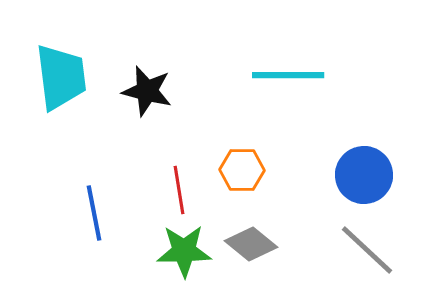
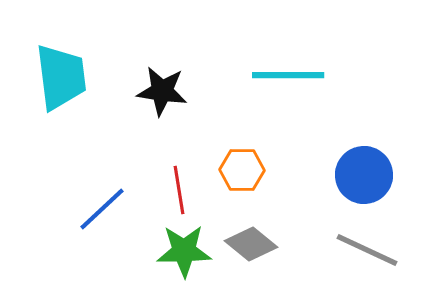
black star: moved 15 px right; rotated 6 degrees counterclockwise
blue line: moved 8 px right, 4 px up; rotated 58 degrees clockwise
gray line: rotated 18 degrees counterclockwise
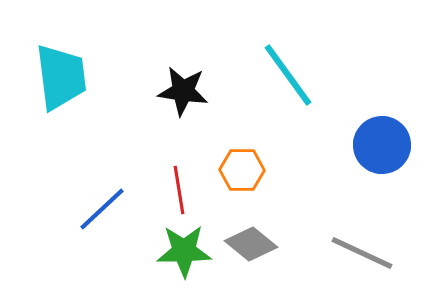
cyan line: rotated 54 degrees clockwise
black star: moved 21 px right
blue circle: moved 18 px right, 30 px up
gray line: moved 5 px left, 3 px down
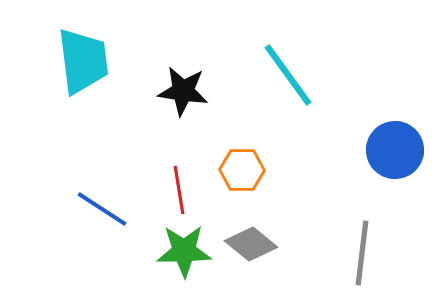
cyan trapezoid: moved 22 px right, 16 px up
blue circle: moved 13 px right, 5 px down
blue line: rotated 76 degrees clockwise
gray line: rotated 72 degrees clockwise
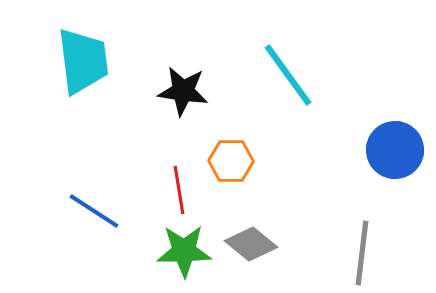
orange hexagon: moved 11 px left, 9 px up
blue line: moved 8 px left, 2 px down
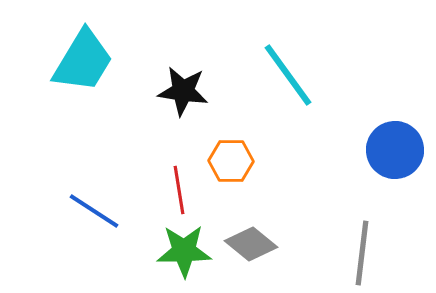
cyan trapezoid: rotated 38 degrees clockwise
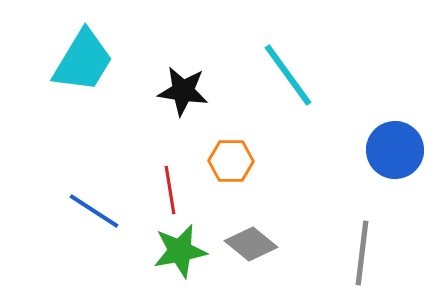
red line: moved 9 px left
green star: moved 4 px left; rotated 10 degrees counterclockwise
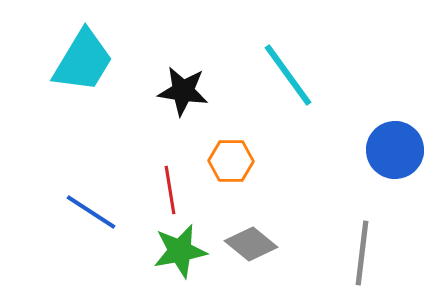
blue line: moved 3 px left, 1 px down
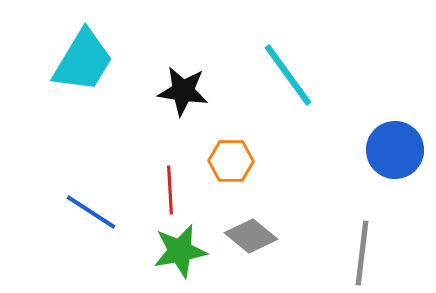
red line: rotated 6 degrees clockwise
gray diamond: moved 8 px up
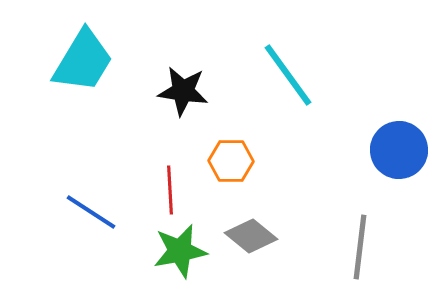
blue circle: moved 4 px right
gray line: moved 2 px left, 6 px up
